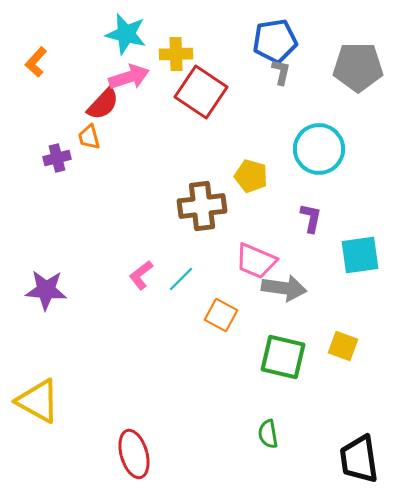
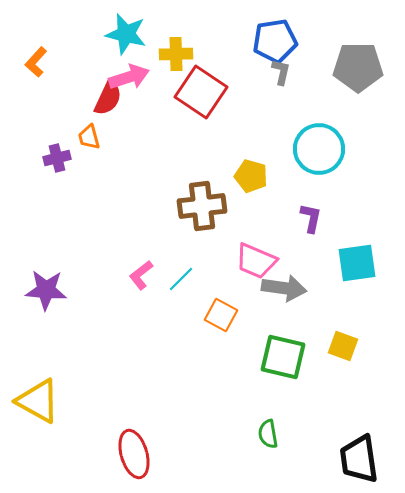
red semicircle: moved 5 px right, 6 px up; rotated 18 degrees counterclockwise
cyan square: moved 3 px left, 8 px down
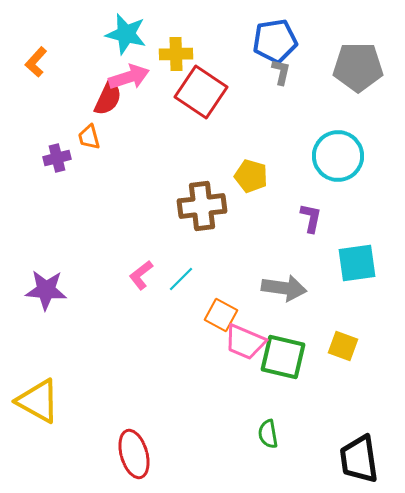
cyan circle: moved 19 px right, 7 px down
pink trapezoid: moved 11 px left, 81 px down
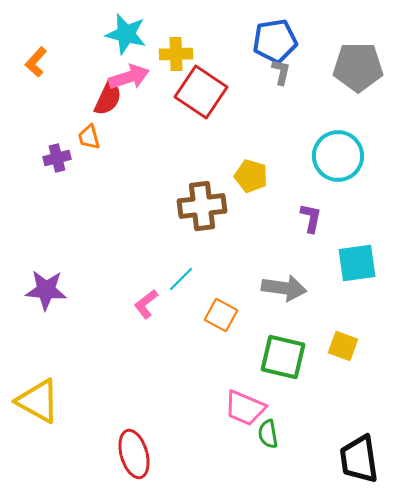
pink L-shape: moved 5 px right, 29 px down
pink trapezoid: moved 66 px down
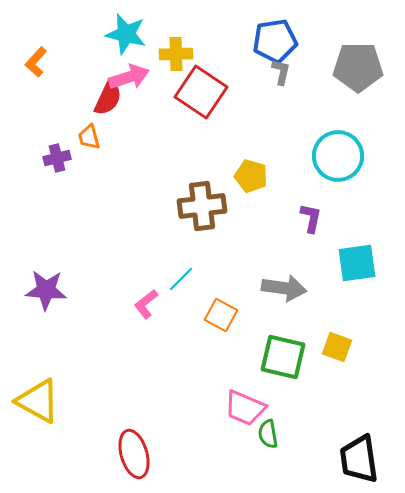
yellow square: moved 6 px left, 1 px down
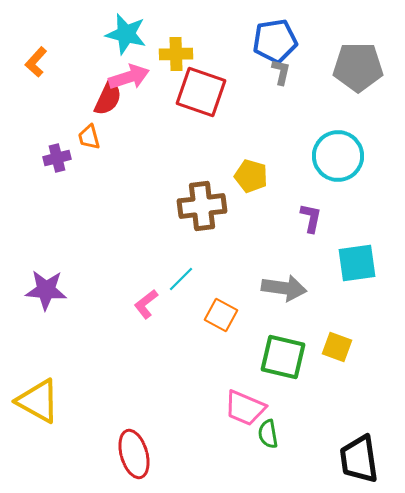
red square: rotated 15 degrees counterclockwise
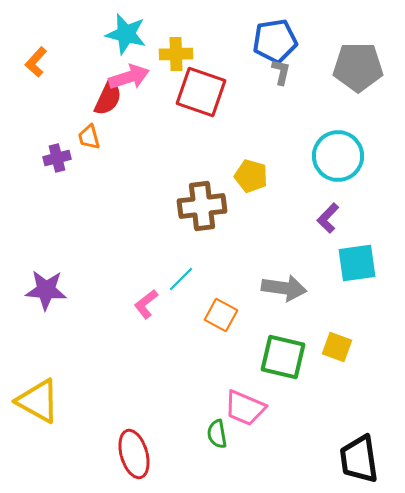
purple L-shape: moved 17 px right; rotated 148 degrees counterclockwise
green semicircle: moved 51 px left
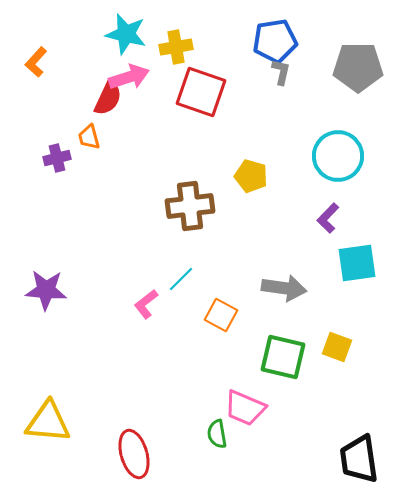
yellow cross: moved 7 px up; rotated 8 degrees counterclockwise
brown cross: moved 12 px left
yellow triangle: moved 10 px right, 21 px down; rotated 24 degrees counterclockwise
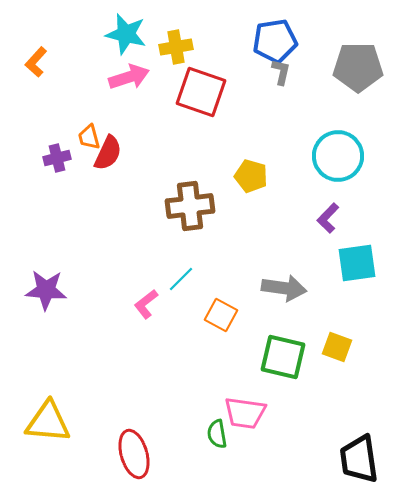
red semicircle: moved 55 px down
pink trapezoid: moved 5 px down; rotated 15 degrees counterclockwise
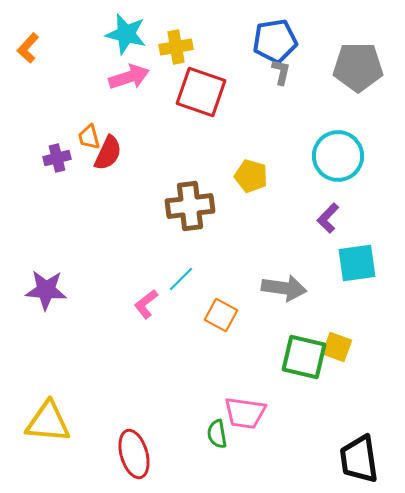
orange L-shape: moved 8 px left, 14 px up
green square: moved 21 px right
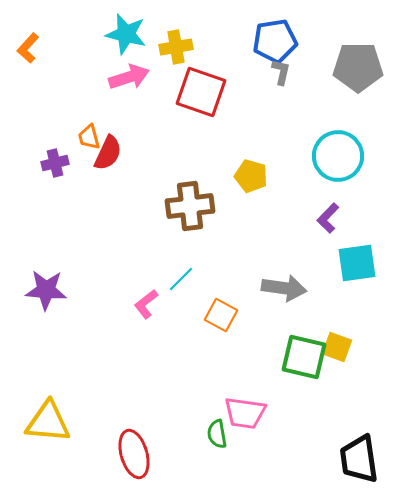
purple cross: moved 2 px left, 5 px down
